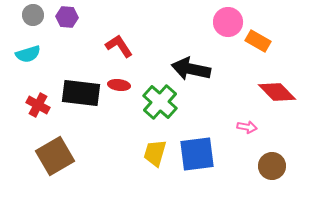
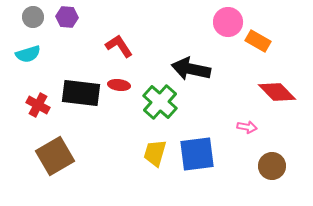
gray circle: moved 2 px down
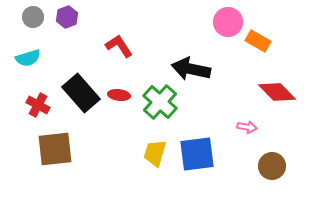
purple hexagon: rotated 25 degrees counterclockwise
cyan semicircle: moved 4 px down
red ellipse: moved 10 px down
black rectangle: rotated 42 degrees clockwise
brown square: moved 7 px up; rotated 24 degrees clockwise
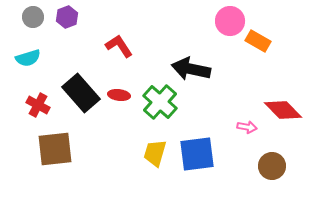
pink circle: moved 2 px right, 1 px up
red diamond: moved 6 px right, 18 px down
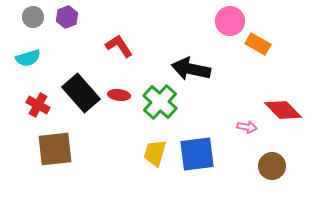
orange rectangle: moved 3 px down
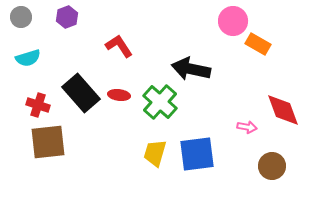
gray circle: moved 12 px left
pink circle: moved 3 px right
red cross: rotated 10 degrees counterclockwise
red diamond: rotated 24 degrees clockwise
brown square: moved 7 px left, 7 px up
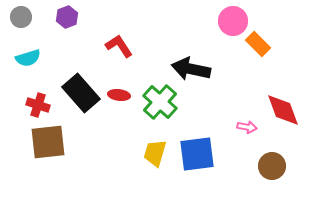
orange rectangle: rotated 15 degrees clockwise
